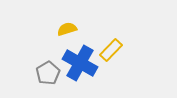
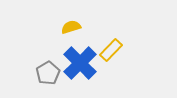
yellow semicircle: moved 4 px right, 2 px up
blue cross: rotated 16 degrees clockwise
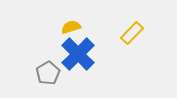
yellow rectangle: moved 21 px right, 17 px up
blue cross: moved 2 px left, 9 px up
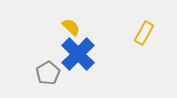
yellow semicircle: rotated 60 degrees clockwise
yellow rectangle: moved 12 px right; rotated 15 degrees counterclockwise
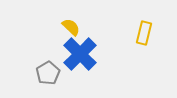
yellow rectangle: rotated 15 degrees counterclockwise
blue cross: moved 2 px right
